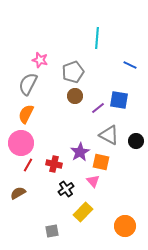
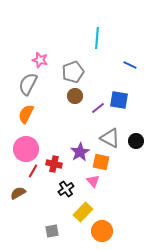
gray triangle: moved 1 px right, 3 px down
pink circle: moved 5 px right, 6 px down
red line: moved 5 px right, 6 px down
orange circle: moved 23 px left, 5 px down
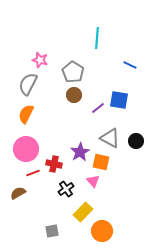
gray pentagon: rotated 20 degrees counterclockwise
brown circle: moved 1 px left, 1 px up
red line: moved 2 px down; rotated 40 degrees clockwise
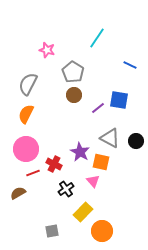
cyan line: rotated 30 degrees clockwise
pink star: moved 7 px right, 10 px up
purple star: rotated 12 degrees counterclockwise
red cross: rotated 14 degrees clockwise
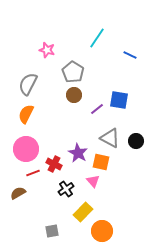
blue line: moved 10 px up
purple line: moved 1 px left, 1 px down
purple star: moved 2 px left, 1 px down
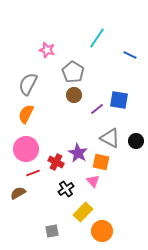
red cross: moved 2 px right, 2 px up
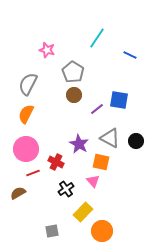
purple star: moved 1 px right, 9 px up
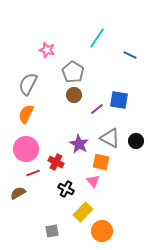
black cross: rotated 28 degrees counterclockwise
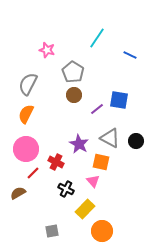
red line: rotated 24 degrees counterclockwise
yellow rectangle: moved 2 px right, 3 px up
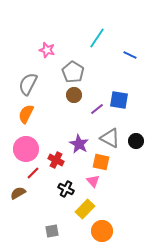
red cross: moved 2 px up
